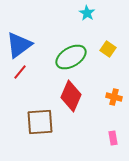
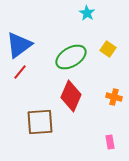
pink rectangle: moved 3 px left, 4 px down
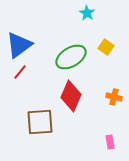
yellow square: moved 2 px left, 2 px up
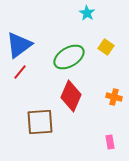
green ellipse: moved 2 px left
